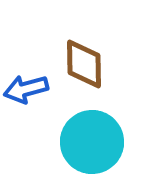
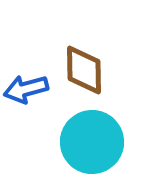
brown diamond: moved 6 px down
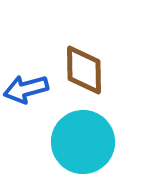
cyan circle: moved 9 px left
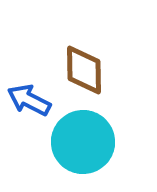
blue arrow: moved 3 px right, 11 px down; rotated 42 degrees clockwise
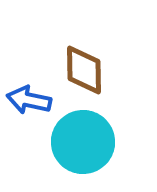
blue arrow: rotated 15 degrees counterclockwise
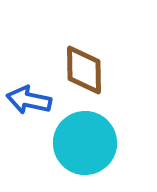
cyan circle: moved 2 px right, 1 px down
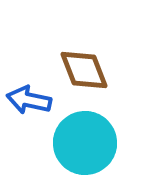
brown diamond: rotated 20 degrees counterclockwise
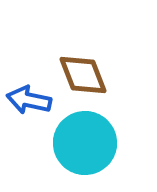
brown diamond: moved 1 px left, 5 px down
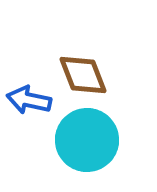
cyan circle: moved 2 px right, 3 px up
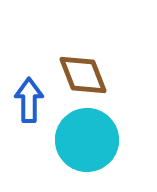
blue arrow: rotated 78 degrees clockwise
